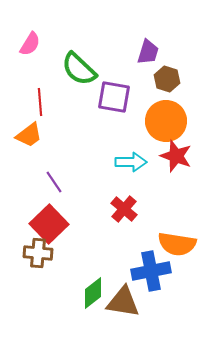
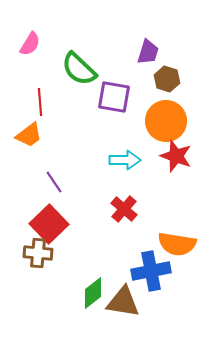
cyan arrow: moved 6 px left, 2 px up
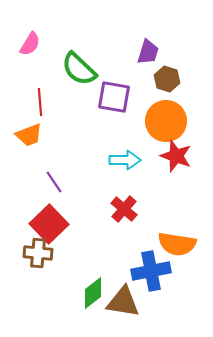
orange trapezoid: rotated 16 degrees clockwise
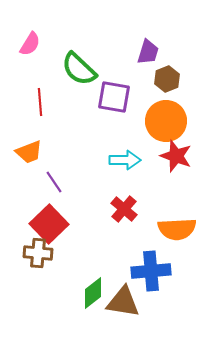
brown hexagon: rotated 20 degrees clockwise
orange trapezoid: moved 17 px down
orange semicircle: moved 15 px up; rotated 12 degrees counterclockwise
blue cross: rotated 6 degrees clockwise
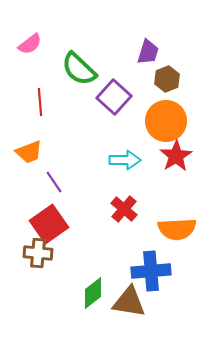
pink semicircle: rotated 20 degrees clockwise
purple square: rotated 32 degrees clockwise
red star: rotated 20 degrees clockwise
red square: rotated 9 degrees clockwise
brown triangle: moved 6 px right
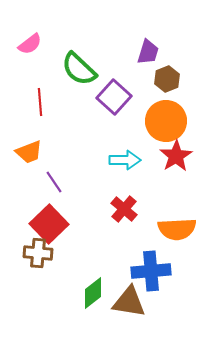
red square: rotated 9 degrees counterclockwise
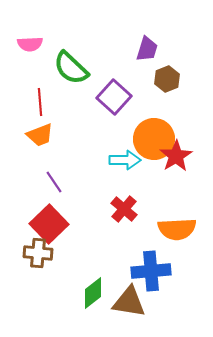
pink semicircle: rotated 35 degrees clockwise
purple trapezoid: moved 1 px left, 3 px up
green semicircle: moved 8 px left, 1 px up
orange circle: moved 12 px left, 18 px down
orange trapezoid: moved 11 px right, 17 px up
